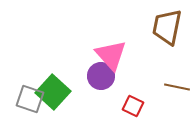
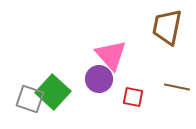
purple circle: moved 2 px left, 3 px down
red square: moved 9 px up; rotated 15 degrees counterclockwise
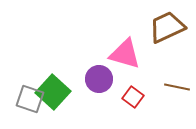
brown trapezoid: rotated 54 degrees clockwise
pink triangle: moved 14 px right, 1 px up; rotated 32 degrees counterclockwise
red square: rotated 25 degrees clockwise
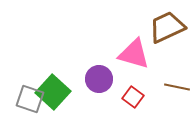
pink triangle: moved 9 px right
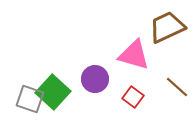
pink triangle: moved 1 px down
purple circle: moved 4 px left
brown line: rotated 30 degrees clockwise
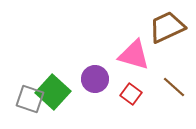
brown line: moved 3 px left
red square: moved 2 px left, 3 px up
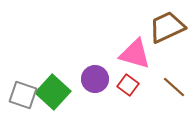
pink triangle: moved 1 px right, 1 px up
red square: moved 3 px left, 9 px up
gray square: moved 7 px left, 4 px up
